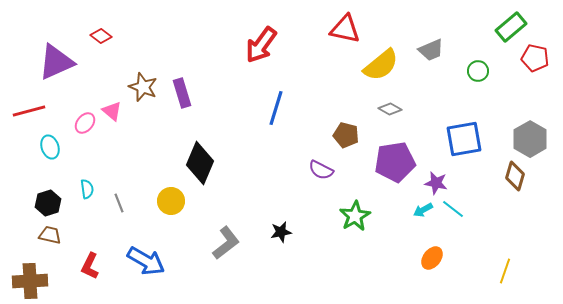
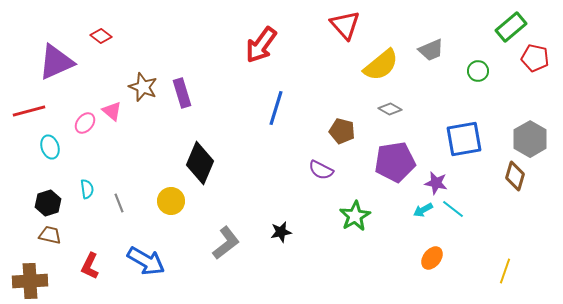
red triangle: moved 4 px up; rotated 36 degrees clockwise
brown pentagon: moved 4 px left, 4 px up
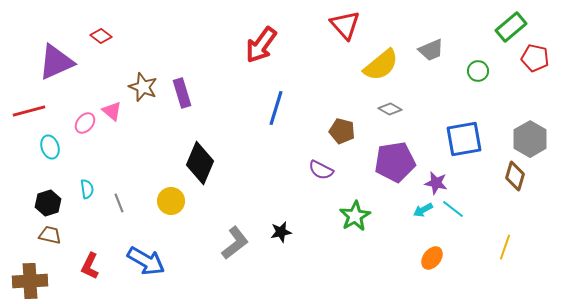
gray L-shape: moved 9 px right
yellow line: moved 24 px up
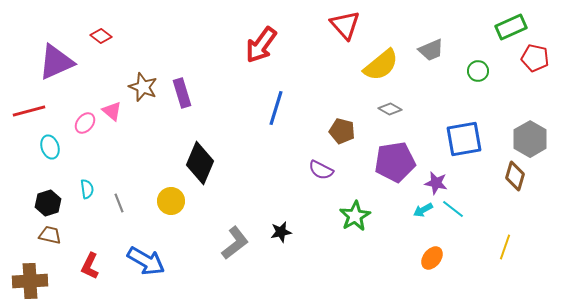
green rectangle: rotated 16 degrees clockwise
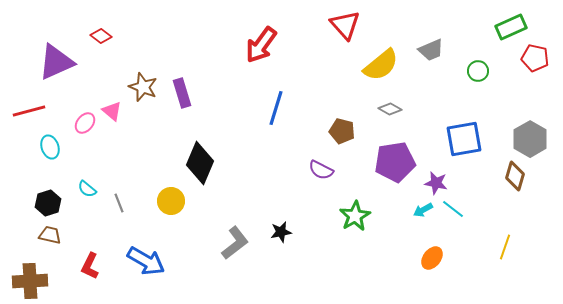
cyan semicircle: rotated 138 degrees clockwise
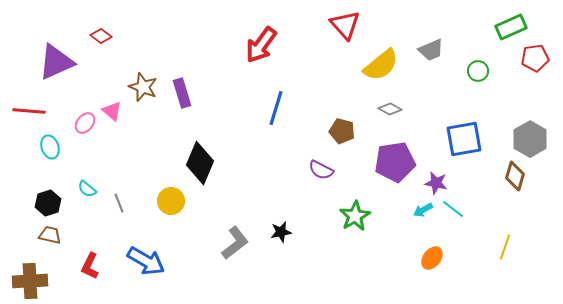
red pentagon: rotated 20 degrees counterclockwise
red line: rotated 20 degrees clockwise
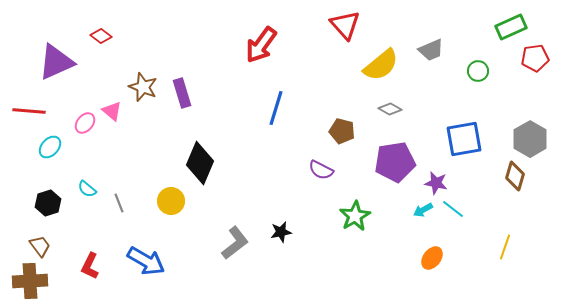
cyan ellipse: rotated 60 degrees clockwise
brown trapezoid: moved 10 px left, 11 px down; rotated 40 degrees clockwise
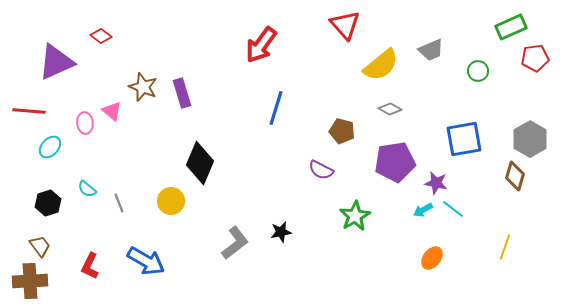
pink ellipse: rotated 45 degrees counterclockwise
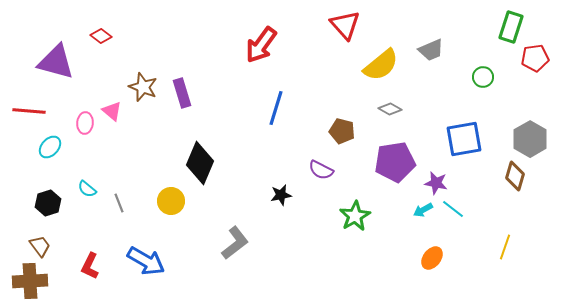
green rectangle: rotated 48 degrees counterclockwise
purple triangle: rotated 39 degrees clockwise
green circle: moved 5 px right, 6 px down
pink ellipse: rotated 10 degrees clockwise
black star: moved 37 px up
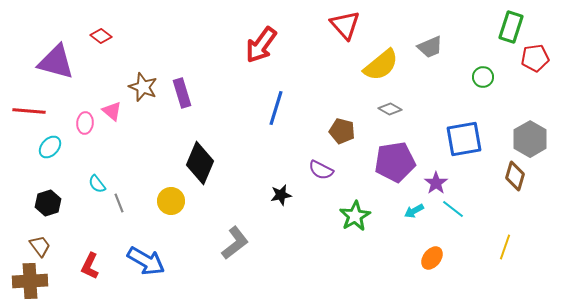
gray trapezoid: moved 1 px left, 3 px up
purple star: rotated 25 degrees clockwise
cyan semicircle: moved 10 px right, 5 px up; rotated 12 degrees clockwise
cyan arrow: moved 9 px left, 1 px down
